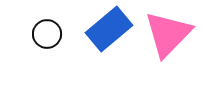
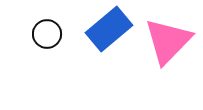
pink triangle: moved 7 px down
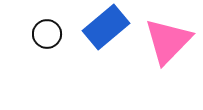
blue rectangle: moved 3 px left, 2 px up
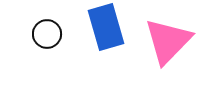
blue rectangle: rotated 66 degrees counterclockwise
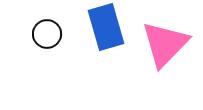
pink triangle: moved 3 px left, 3 px down
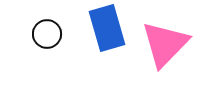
blue rectangle: moved 1 px right, 1 px down
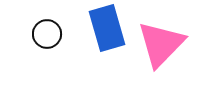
pink triangle: moved 4 px left
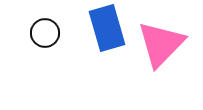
black circle: moved 2 px left, 1 px up
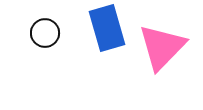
pink triangle: moved 1 px right, 3 px down
